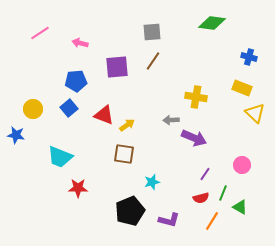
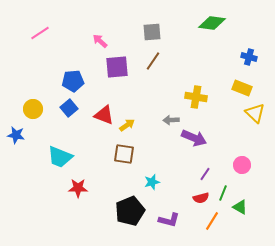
pink arrow: moved 20 px right, 2 px up; rotated 28 degrees clockwise
blue pentagon: moved 3 px left
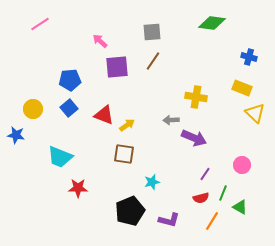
pink line: moved 9 px up
blue pentagon: moved 3 px left, 1 px up
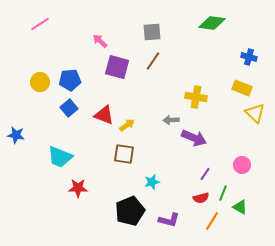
purple square: rotated 20 degrees clockwise
yellow circle: moved 7 px right, 27 px up
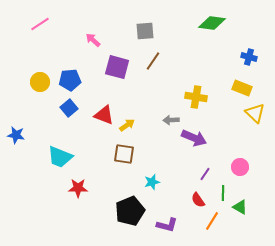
gray square: moved 7 px left, 1 px up
pink arrow: moved 7 px left, 1 px up
pink circle: moved 2 px left, 2 px down
green line: rotated 21 degrees counterclockwise
red semicircle: moved 3 px left, 2 px down; rotated 70 degrees clockwise
purple L-shape: moved 2 px left, 5 px down
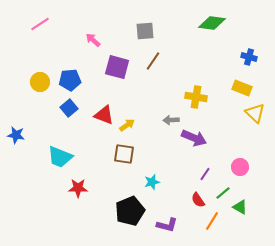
green line: rotated 49 degrees clockwise
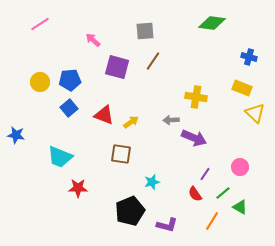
yellow arrow: moved 4 px right, 3 px up
brown square: moved 3 px left
red semicircle: moved 3 px left, 6 px up
